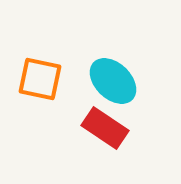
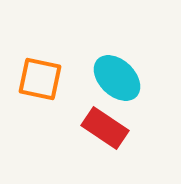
cyan ellipse: moved 4 px right, 3 px up
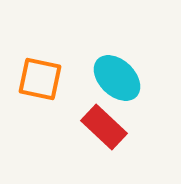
red rectangle: moved 1 px left, 1 px up; rotated 9 degrees clockwise
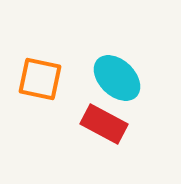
red rectangle: moved 3 px up; rotated 15 degrees counterclockwise
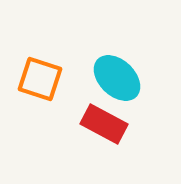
orange square: rotated 6 degrees clockwise
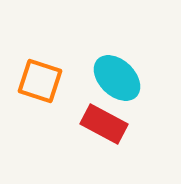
orange square: moved 2 px down
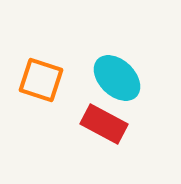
orange square: moved 1 px right, 1 px up
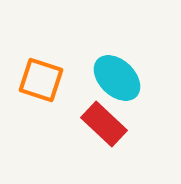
red rectangle: rotated 15 degrees clockwise
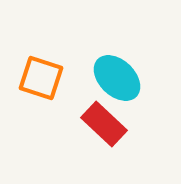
orange square: moved 2 px up
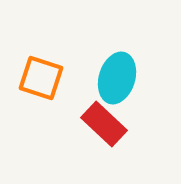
cyan ellipse: rotated 63 degrees clockwise
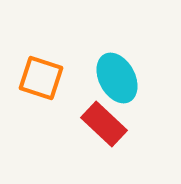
cyan ellipse: rotated 45 degrees counterclockwise
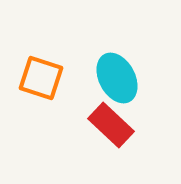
red rectangle: moved 7 px right, 1 px down
